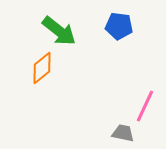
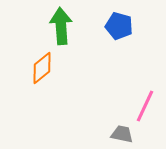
blue pentagon: rotated 8 degrees clockwise
green arrow: moved 2 px right, 5 px up; rotated 132 degrees counterclockwise
gray trapezoid: moved 1 px left, 1 px down
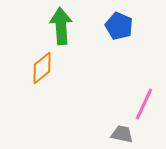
blue pentagon: rotated 8 degrees clockwise
pink line: moved 1 px left, 2 px up
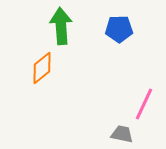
blue pentagon: moved 3 px down; rotated 24 degrees counterclockwise
